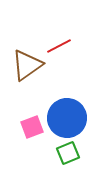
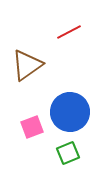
red line: moved 10 px right, 14 px up
blue circle: moved 3 px right, 6 px up
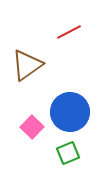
pink square: rotated 25 degrees counterclockwise
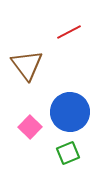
brown triangle: rotated 32 degrees counterclockwise
pink square: moved 2 px left
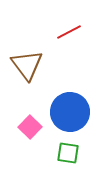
green square: rotated 30 degrees clockwise
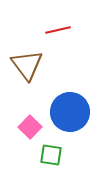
red line: moved 11 px left, 2 px up; rotated 15 degrees clockwise
green square: moved 17 px left, 2 px down
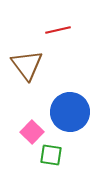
pink square: moved 2 px right, 5 px down
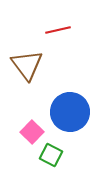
green square: rotated 20 degrees clockwise
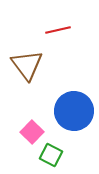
blue circle: moved 4 px right, 1 px up
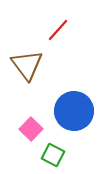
red line: rotated 35 degrees counterclockwise
pink square: moved 1 px left, 3 px up
green square: moved 2 px right
